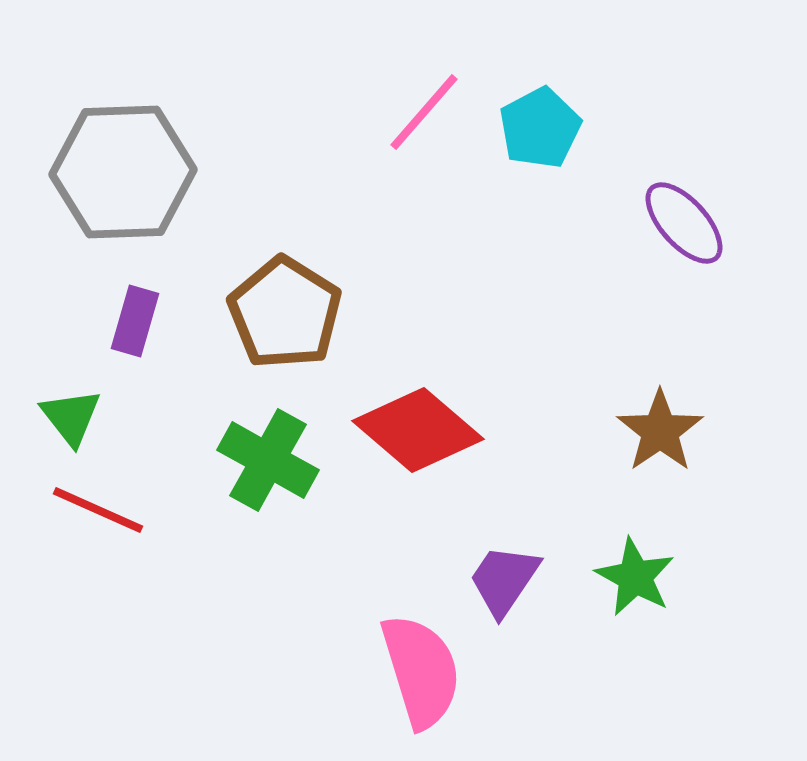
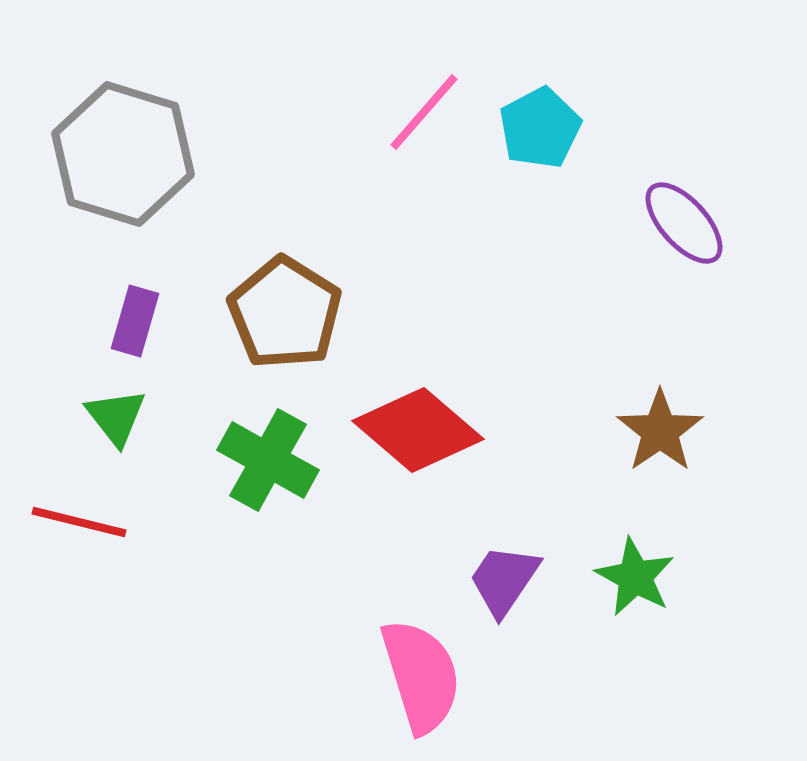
gray hexagon: moved 18 px up; rotated 19 degrees clockwise
green triangle: moved 45 px right
red line: moved 19 px left, 12 px down; rotated 10 degrees counterclockwise
pink semicircle: moved 5 px down
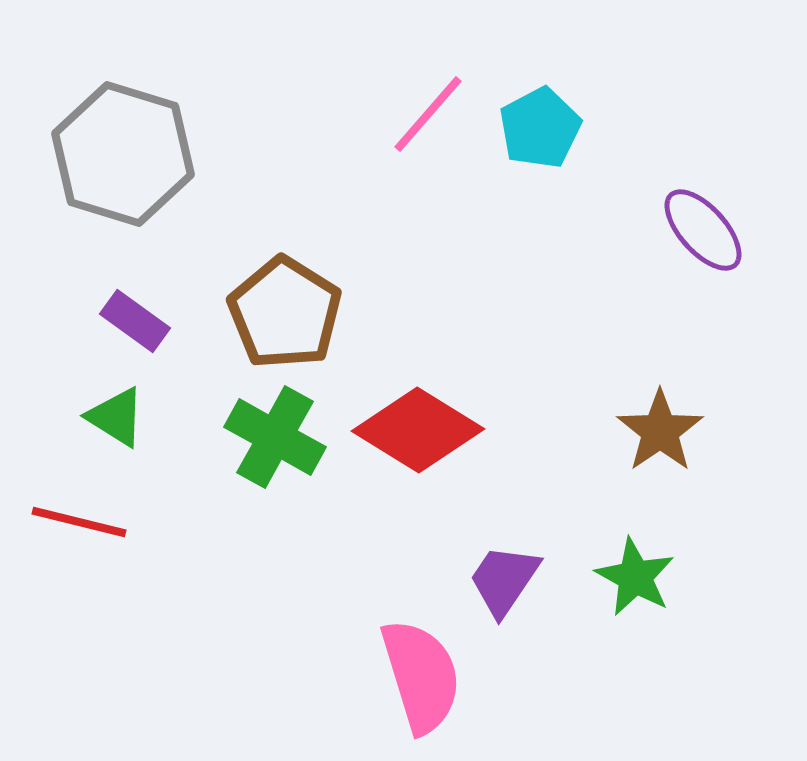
pink line: moved 4 px right, 2 px down
purple ellipse: moved 19 px right, 7 px down
purple rectangle: rotated 70 degrees counterclockwise
green triangle: rotated 20 degrees counterclockwise
red diamond: rotated 9 degrees counterclockwise
green cross: moved 7 px right, 23 px up
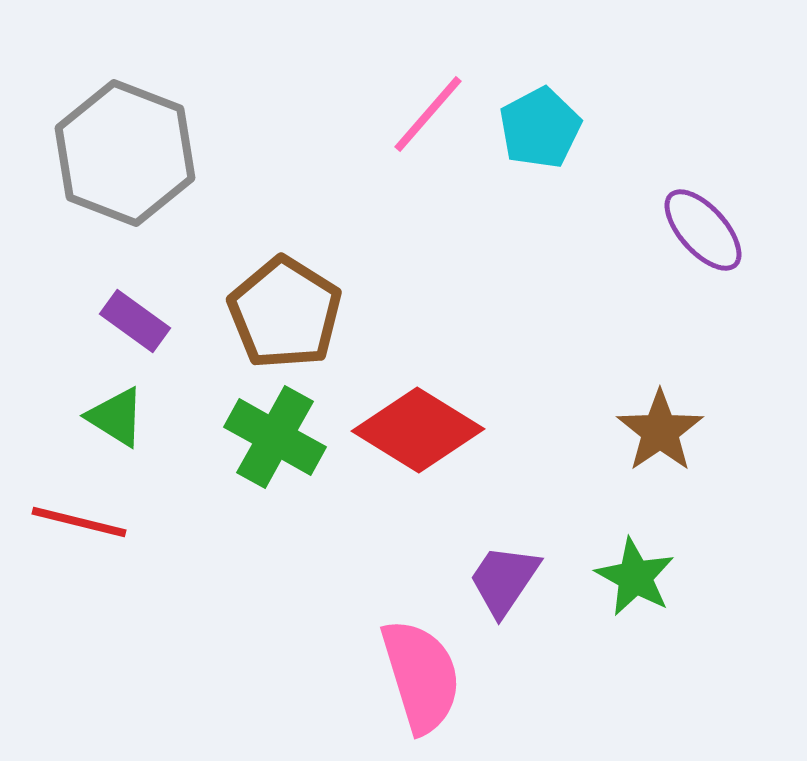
gray hexagon: moved 2 px right, 1 px up; rotated 4 degrees clockwise
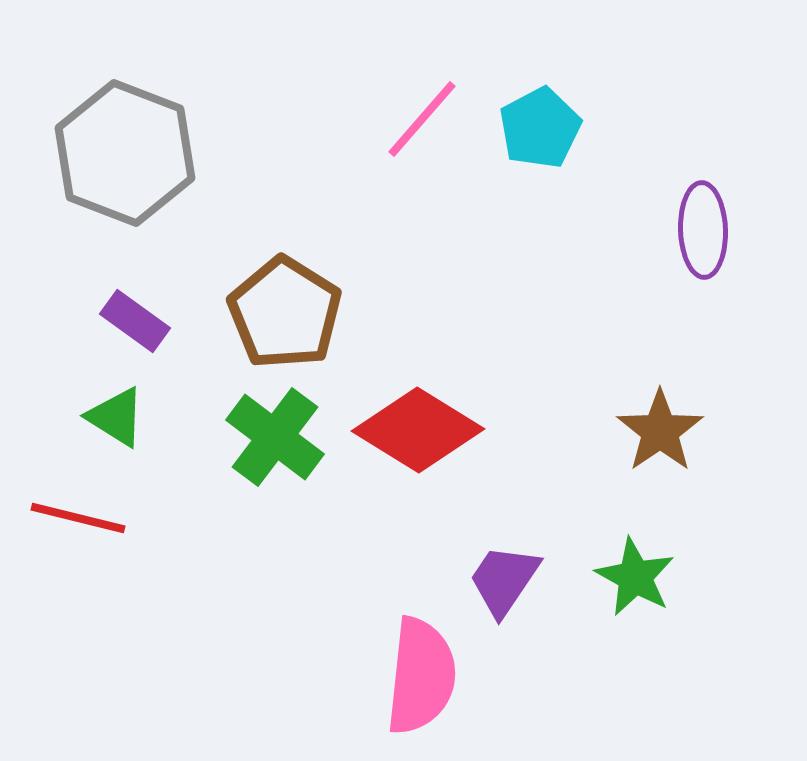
pink line: moved 6 px left, 5 px down
purple ellipse: rotated 40 degrees clockwise
green cross: rotated 8 degrees clockwise
red line: moved 1 px left, 4 px up
pink semicircle: rotated 23 degrees clockwise
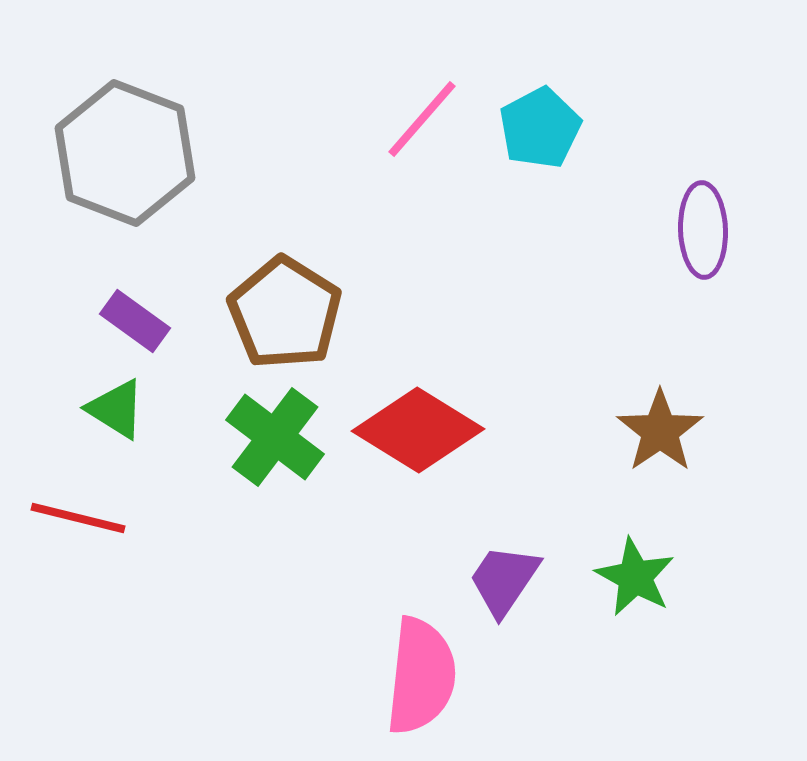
green triangle: moved 8 px up
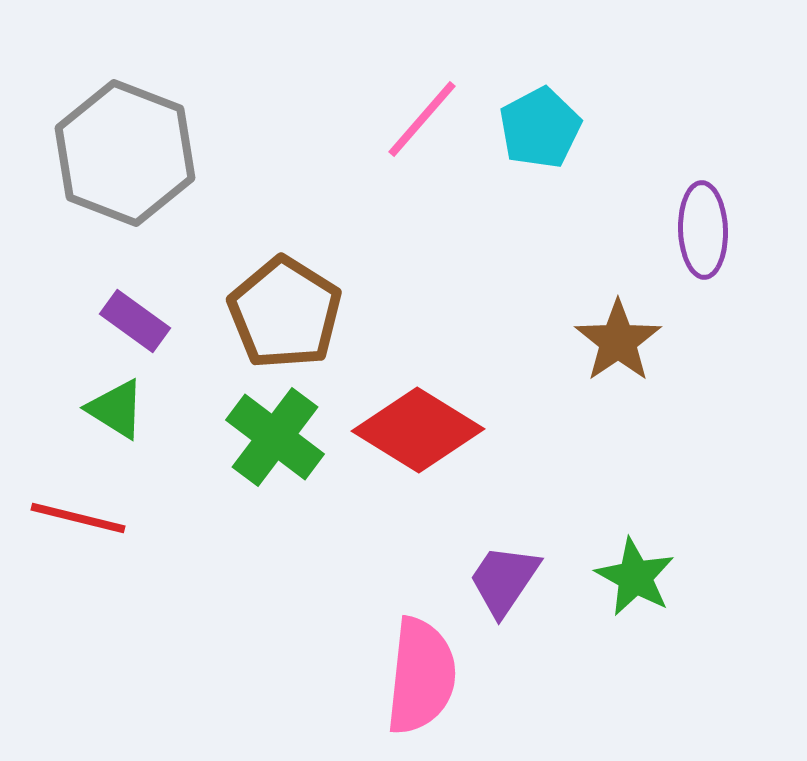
brown star: moved 42 px left, 90 px up
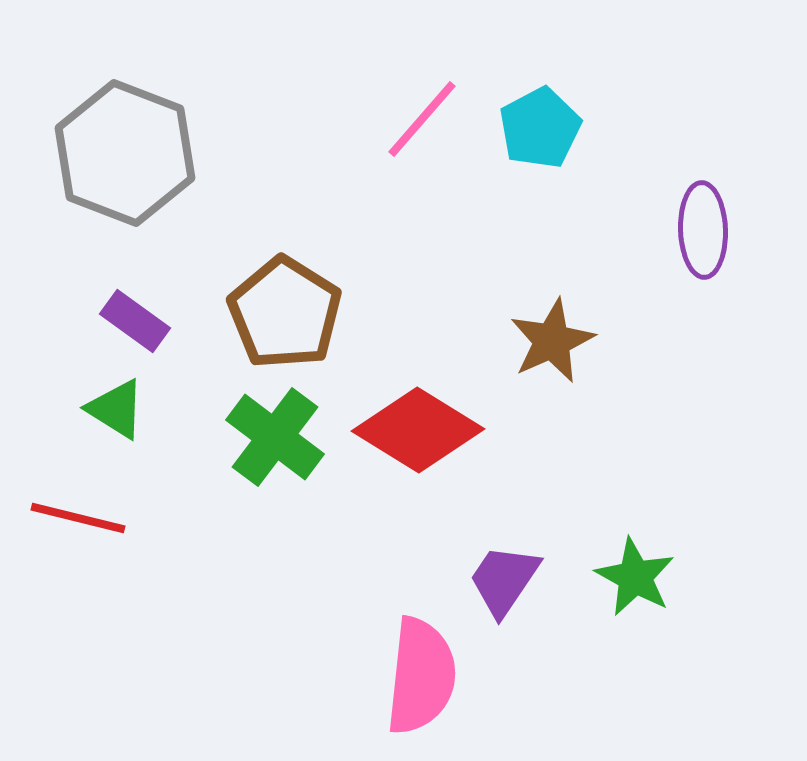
brown star: moved 66 px left; rotated 10 degrees clockwise
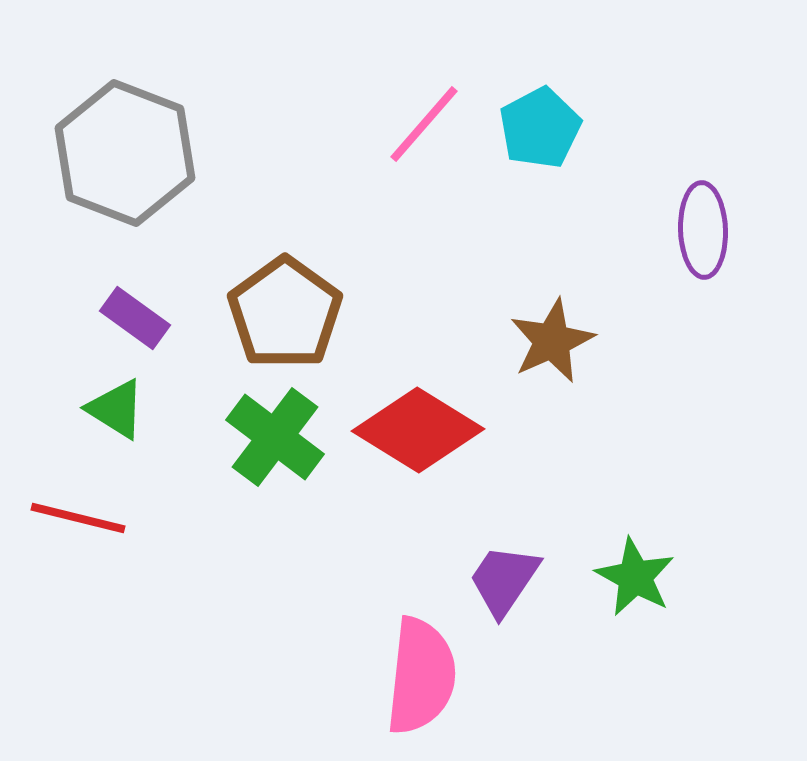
pink line: moved 2 px right, 5 px down
brown pentagon: rotated 4 degrees clockwise
purple rectangle: moved 3 px up
